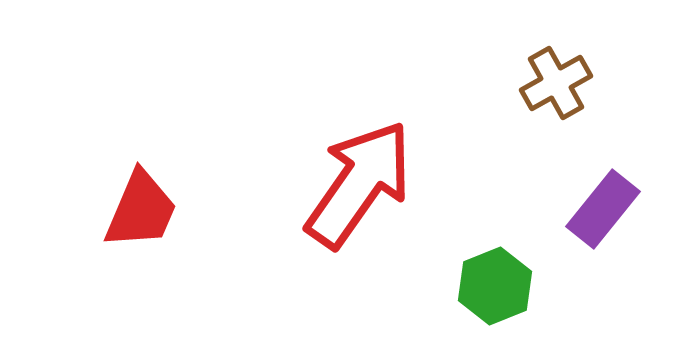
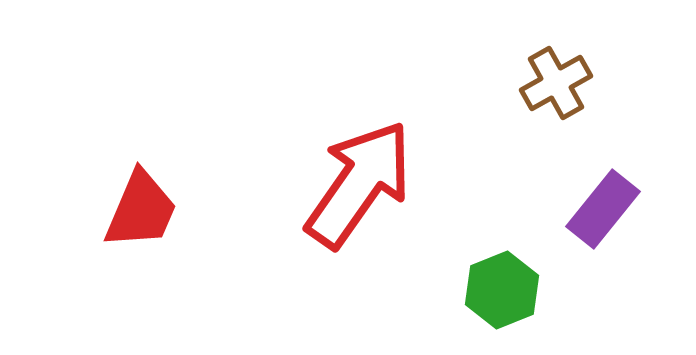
green hexagon: moved 7 px right, 4 px down
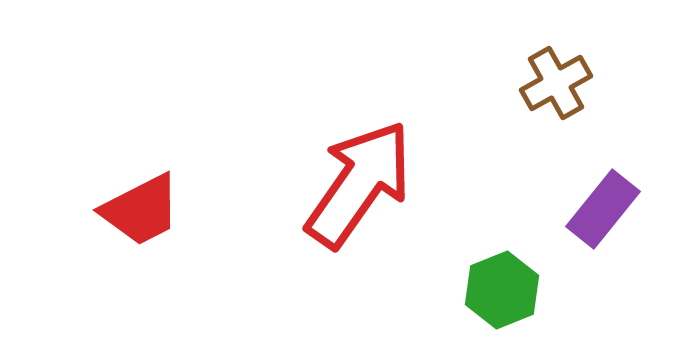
red trapezoid: rotated 40 degrees clockwise
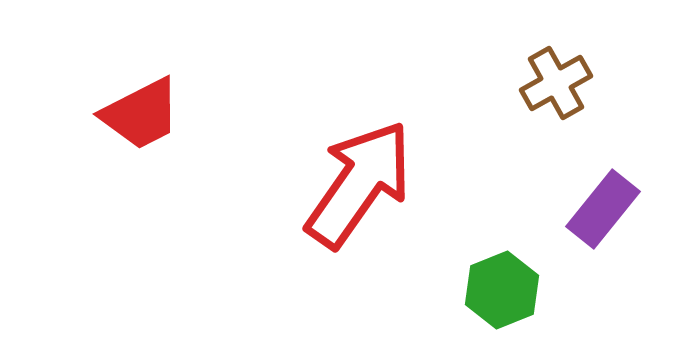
red trapezoid: moved 96 px up
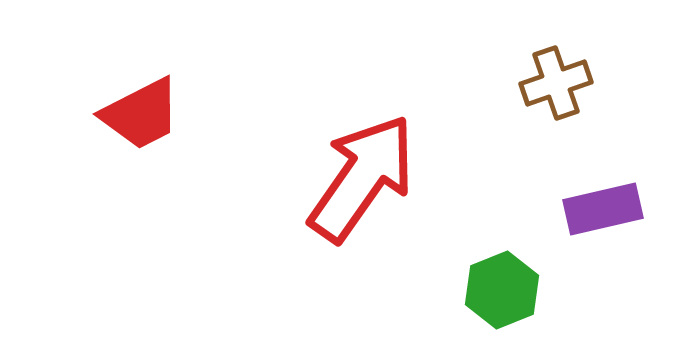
brown cross: rotated 10 degrees clockwise
red arrow: moved 3 px right, 6 px up
purple rectangle: rotated 38 degrees clockwise
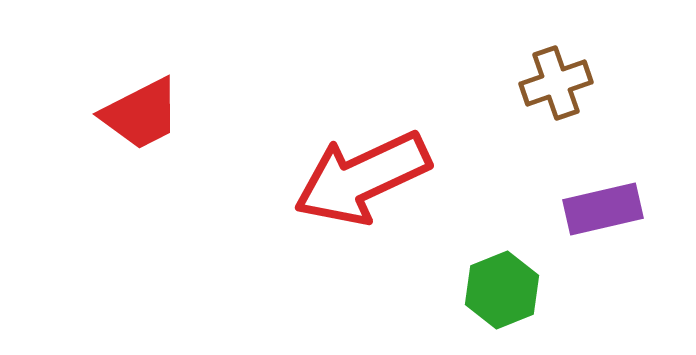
red arrow: rotated 150 degrees counterclockwise
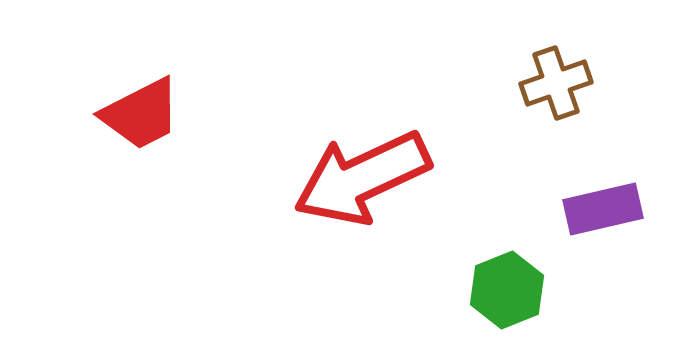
green hexagon: moved 5 px right
